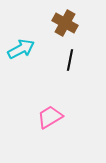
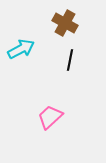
pink trapezoid: rotated 12 degrees counterclockwise
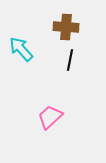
brown cross: moved 1 px right, 4 px down; rotated 25 degrees counterclockwise
cyan arrow: rotated 104 degrees counterclockwise
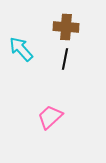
black line: moved 5 px left, 1 px up
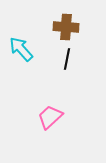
black line: moved 2 px right
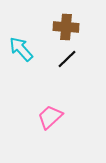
black line: rotated 35 degrees clockwise
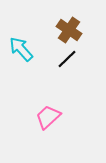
brown cross: moved 3 px right, 3 px down; rotated 30 degrees clockwise
pink trapezoid: moved 2 px left
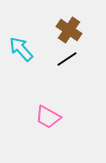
black line: rotated 10 degrees clockwise
pink trapezoid: rotated 108 degrees counterclockwise
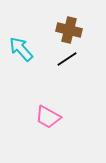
brown cross: rotated 20 degrees counterclockwise
